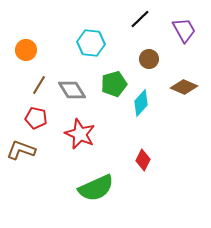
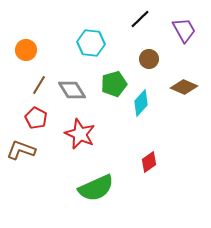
red pentagon: rotated 15 degrees clockwise
red diamond: moved 6 px right, 2 px down; rotated 30 degrees clockwise
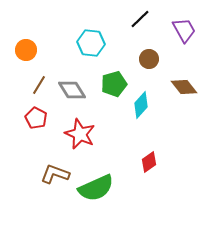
brown diamond: rotated 28 degrees clockwise
cyan diamond: moved 2 px down
brown L-shape: moved 34 px right, 24 px down
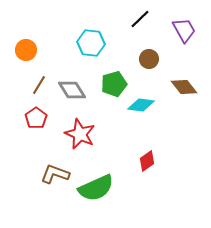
cyan diamond: rotated 56 degrees clockwise
red pentagon: rotated 10 degrees clockwise
red diamond: moved 2 px left, 1 px up
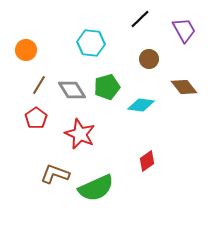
green pentagon: moved 7 px left, 3 px down
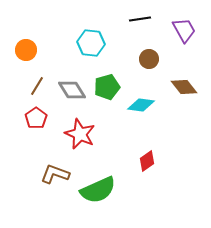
black line: rotated 35 degrees clockwise
brown line: moved 2 px left, 1 px down
green semicircle: moved 2 px right, 2 px down
